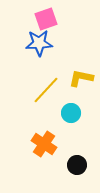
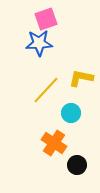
orange cross: moved 10 px right, 1 px up
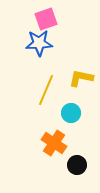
yellow line: rotated 20 degrees counterclockwise
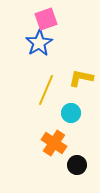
blue star: rotated 28 degrees counterclockwise
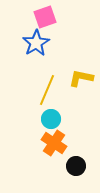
pink square: moved 1 px left, 2 px up
blue star: moved 3 px left
yellow line: moved 1 px right
cyan circle: moved 20 px left, 6 px down
black circle: moved 1 px left, 1 px down
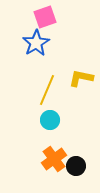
cyan circle: moved 1 px left, 1 px down
orange cross: moved 16 px down; rotated 20 degrees clockwise
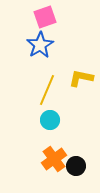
blue star: moved 4 px right, 2 px down
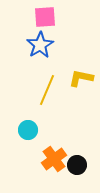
pink square: rotated 15 degrees clockwise
cyan circle: moved 22 px left, 10 px down
black circle: moved 1 px right, 1 px up
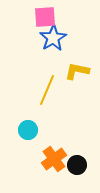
blue star: moved 13 px right, 7 px up
yellow L-shape: moved 4 px left, 7 px up
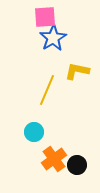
cyan circle: moved 6 px right, 2 px down
